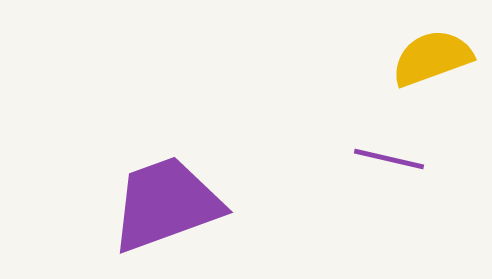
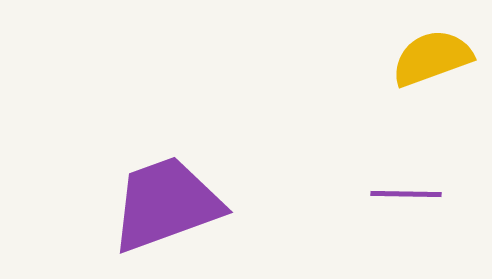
purple line: moved 17 px right, 35 px down; rotated 12 degrees counterclockwise
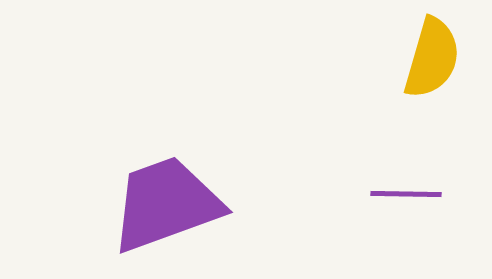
yellow semicircle: rotated 126 degrees clockwise
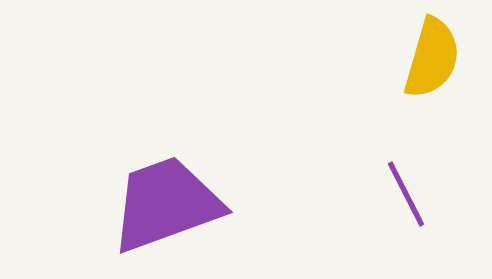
purple line: rotated 62 degrees clockwise
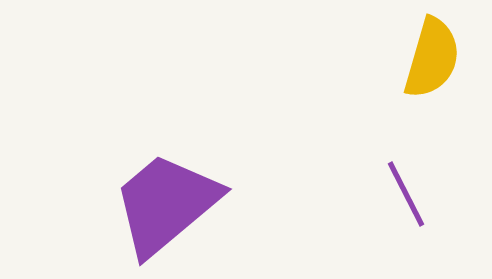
purple trapezoid: rotated 20 degrees counterclockwise
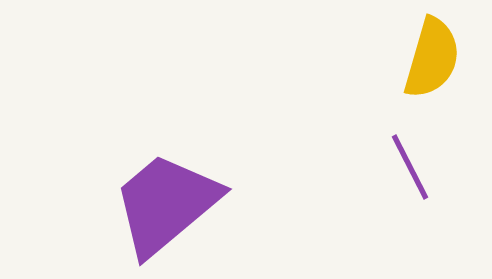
purple line: moved 4 px right, 27 px up
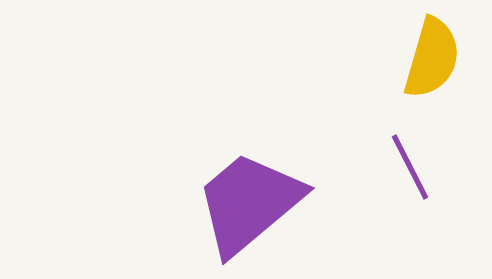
purple trapezoid: moved 83 px right, 1 px up
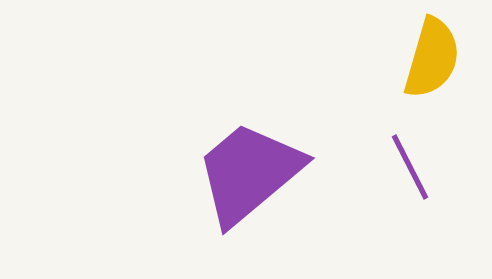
purple trapezoid: moved 30 px up
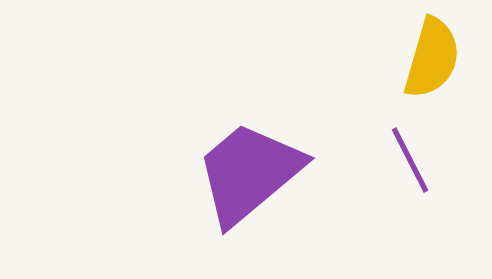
purple line: moved 7 px up
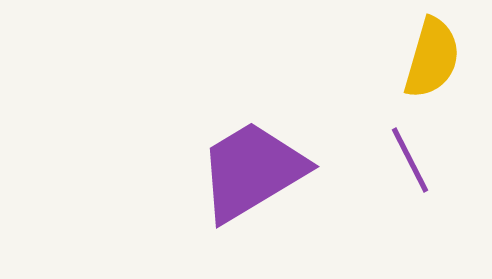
purple trapezoid: moved 3 px right, 2 px up; rotated 9 degrees clockwise
